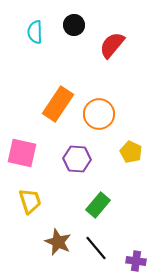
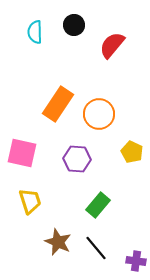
yellow pentagon: moved 1 px right
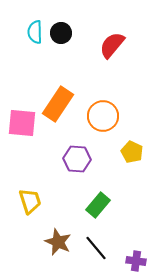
black circle: moved 13 px left, 8 px down
orange circle: moved 4 px right, 2 px down
pink square: moved 30 px up; rotated 8 degrees counterclockwise
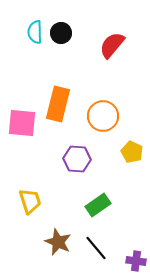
orange rectangle: rotated 20 degrees counterclockwise
green rectangle: rotated 15 degrees clockwise
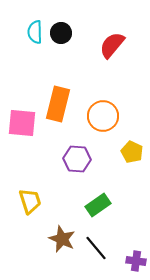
brown star: moved 4 px right, 3 px up
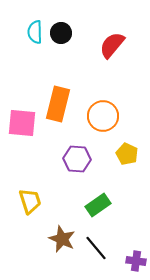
yellow pentagon: moved 5 px left, 2 px down
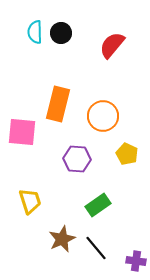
pink square: moved 9 px down
brown star: rotated 24 degrees clockwise
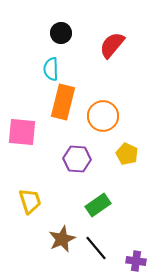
cyan semicircle: moved 16 px right, 37 px down
orange rectangle: moved 5 px right, 2 px up
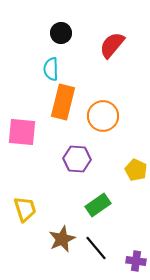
yellow pentagon: moved 9 px right, 16 px down
yellow trapezoid: moved 5 px left, 8 px down
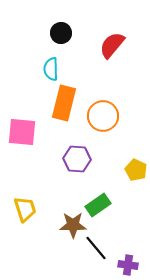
orange rectangle: moved 1 px right, 1 px down
brown star: moved 11 px right, 14 px up; rotated 24 degrees clockwise
purple cross: moved 8 px left, 4 px down
